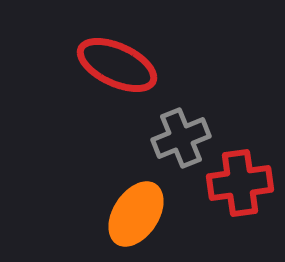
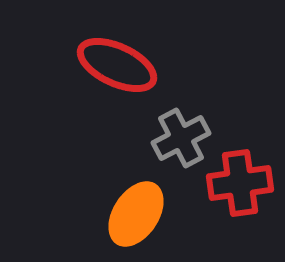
gray cross: rotated 6 degrees counterclockwise
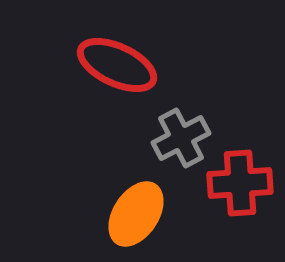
red cross: rotated 4 degrees clockwise
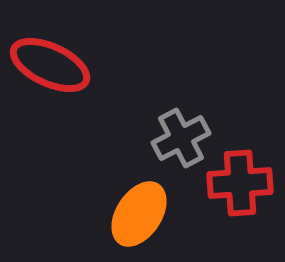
red ellipse: moved 67 px left
orange ellipse: moved 3 px right
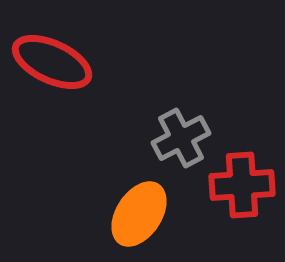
red ellipse: moved 2 px right, 3 px up
red cross: moved 2 px right, 2 px down
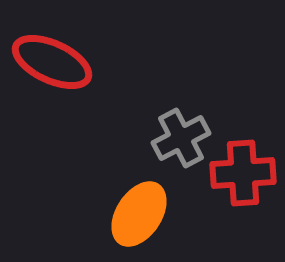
red cross: moved 1 px right, 12 px up
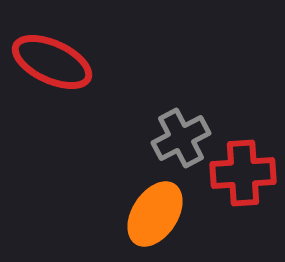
orange ellipse: moved 16 px right
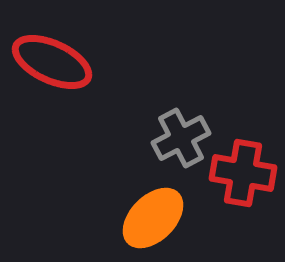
red cross: rotated 14 degrees clockwise
orange ellipse: moved 2 px left, 4 px down; rotated 12 degrees clockwise
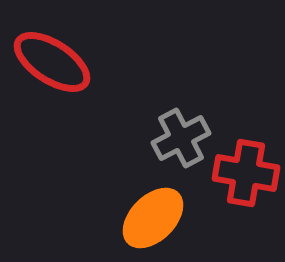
red ellipse: rotated 8 degrees clockwise
red cross: moved 3 px right
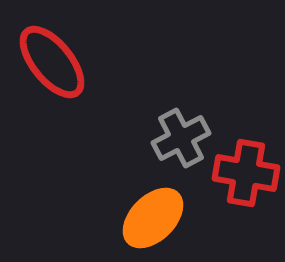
red ellipse: rotated 18 degrees clockwise
